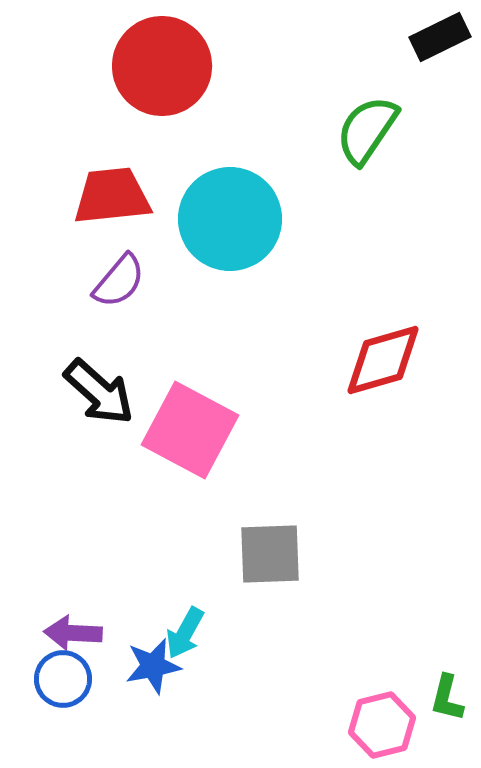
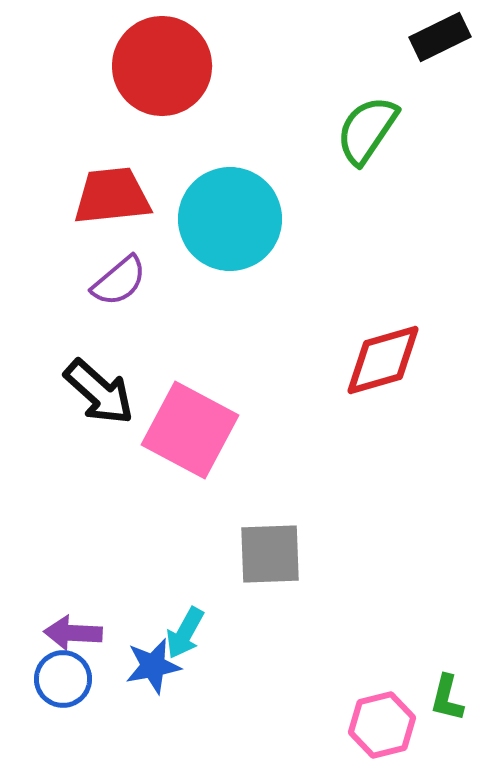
purple semicircle: rotated 10 degrees clockwise
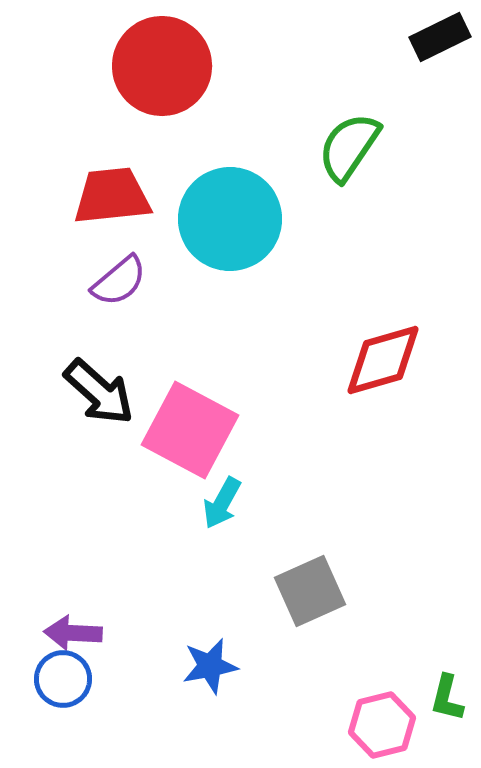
green semicircle: moved 18 px left, 17 px down
gray square: moved 40 px right, 37 px down; rotated 22 degrees counterclockwise
cyan arrow: moved 37 px right, 130 px up
blue star: moved 57 px right
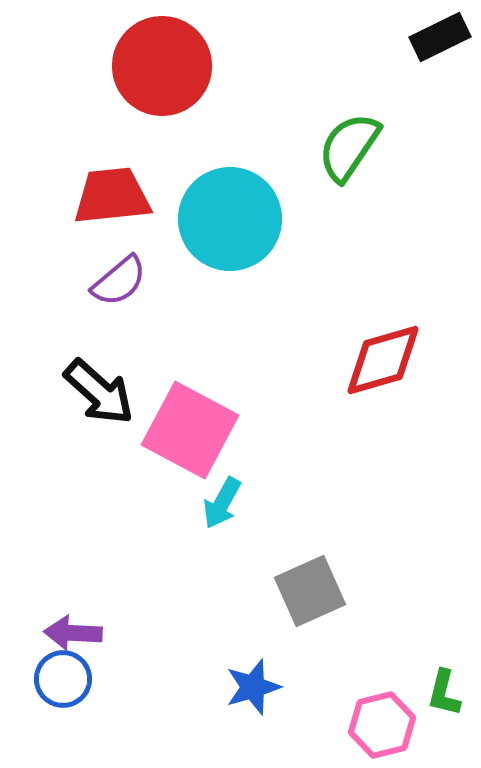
blue star: moved 43 px right, 21 px down; rotated 6 degrees counterclockwise
green L-shape: moved 3 px left, 5 px up
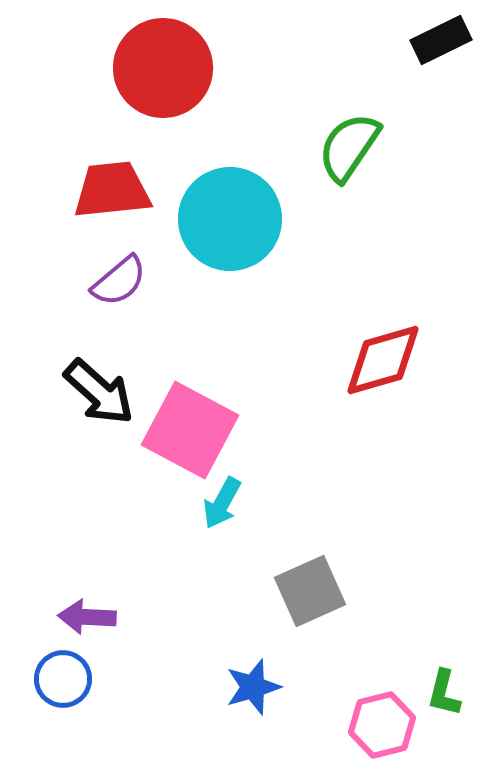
black rectangle: moved 1 px right, 3 px down
red circle: moved 1 px right, 2 px down
red trapezoid: moved 6 px up
purple arrow: moved 14 px right, 16 px up
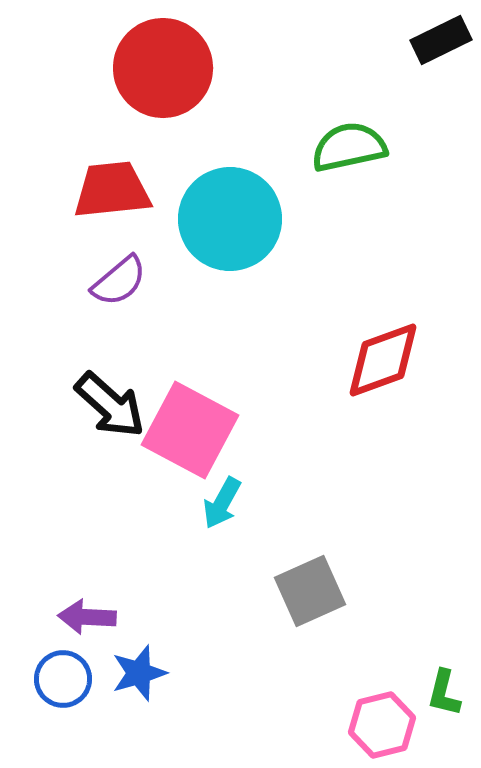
green semicircle: rotated 44 degrees clockwise
red diamond: rotated 4 degrees counterclockwise
black arrow: moved 11 px right, 13 px down
blue star: moved 114 px left, 14 px up
